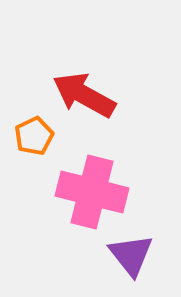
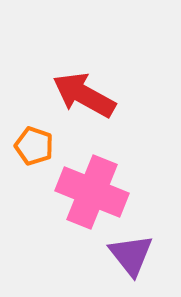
orange pentagon: moved 10 px down; rotated 27 degrees counterclockwise
pink cross: rotated 8 degrees clockwise
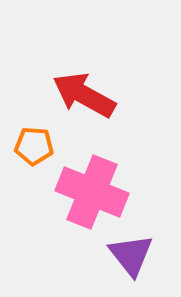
orange pentagon: rotated 15 degrees counterclockwise
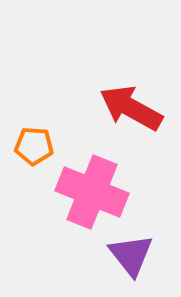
red arrow: moved 47 px right, 13 px down
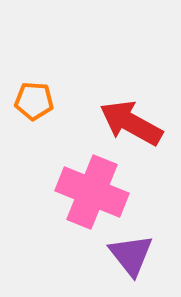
red arrow: moved 15 px down
orange pentagon: moved 45 px up
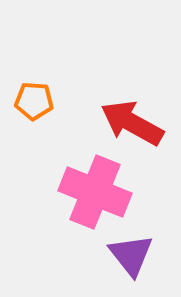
red arrow: moved 1 px right
pink cross: moved 3 px right
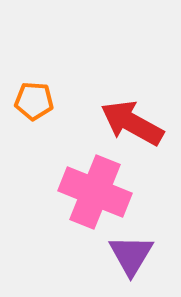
purple triangle: rotated 9 degrees clockwise
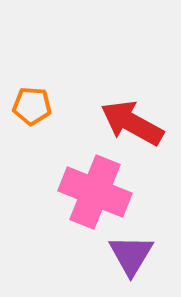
orange pentagon: moved 2 px left, 5 px down
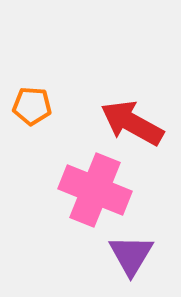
pink cross: moved 2 px up
